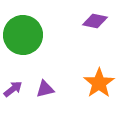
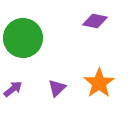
green circle: moved 3 px down
purple triangle: moved 12 px right, 1 px up; rotated 30 degrees counterclockwise
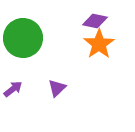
orange star: moved 39 px up
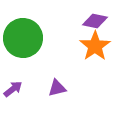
orange star: moved 4 px left, 2 px down
purple triangle: rotated 30 degrees clockwise
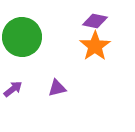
green circle: moved 1 px left, 1 px up
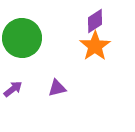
purple diamond: rotated 45 degrees counterclockwise
green circle: moved 1 px down
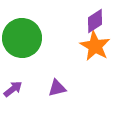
orange star: rotated 8 degrees counterclockwise
